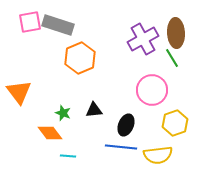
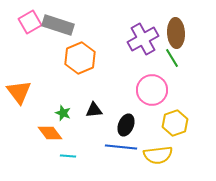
pink square: rotated 20 degrees counterclockwise
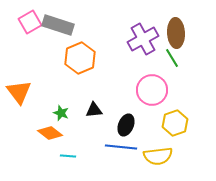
green star: moved 2 px left
orange diamond: rotated 15 degrees counterclockwise
yellow semicircle: moved 1 px down
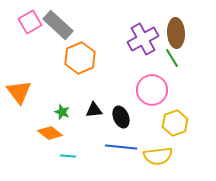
gray rectangle: rotated 24 degrees clockwise
green star: moved 1 px right, 1 px up
black ellipse: moved 5 px left, 8 px up; rotated 45 degrees counterclockwise
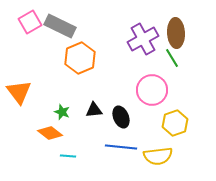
gray rectangle: moved 2 px right, 1 px down; rotated 16 degrees counterclockwise
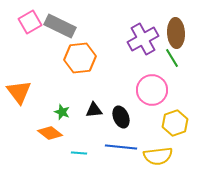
orange hexagon: rotated 16 degrees clockwise
cyan line: moved 11 px right, 3 px up
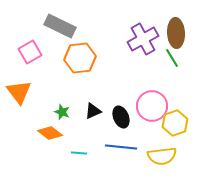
pink square: moved 30 px down
pink circle: moved 16 px down
black triangle: moved 1 px left, 1 px down; rotated 18 degrees counterclockwise
yellow semicircle: moved 4 px right
